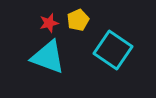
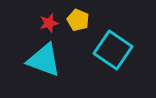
yellow pentagon: rotated 25 degrees counterclockwise
cyan triangle: moved 4 px left, 3 px down
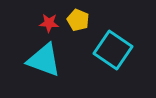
red star: rotated 18 degrees clockwise
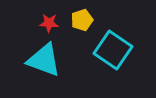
yellow pentagon: moved 4 px right; rotated 30 degrees clockwise
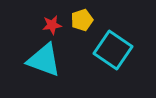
red star: moved 3 px right, 2 px down; rotated 12 degrees counterclockwise
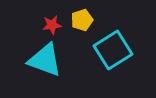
cyan square: rotated 24 degrees clockwise
cyan triangle: moved 1 px right
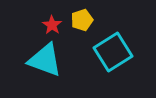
red star: rotated 30 degrees counterclockwise
cyan square: moved 2 px down
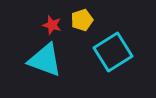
red star: rotated 18 degrees counterclockwise
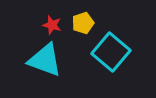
yellow pentagon: moved 1 px right, 3 px down
cyan square: moved 2 px left; rotated 18 degrees counterclockwise
